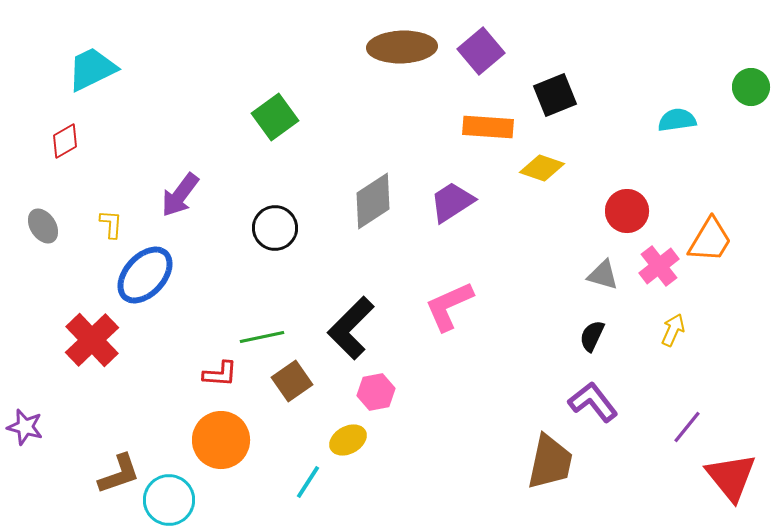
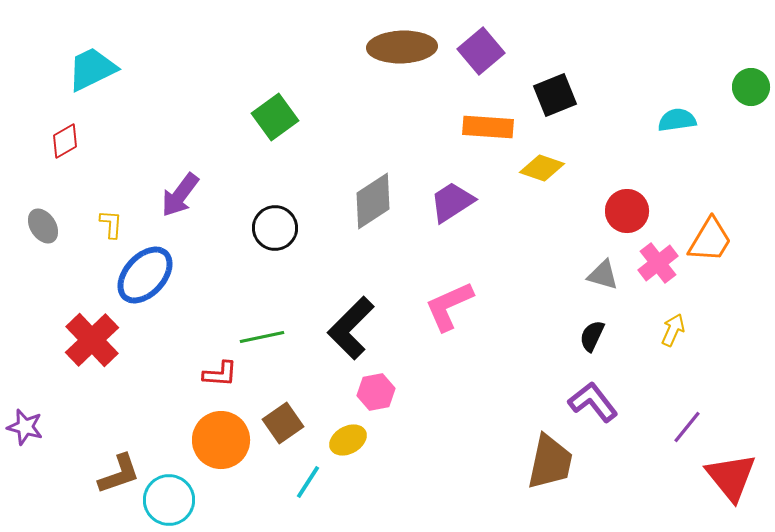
pink cross: moved 1 px left, 3 px up
brown square: moved 9 px left, 42 px down
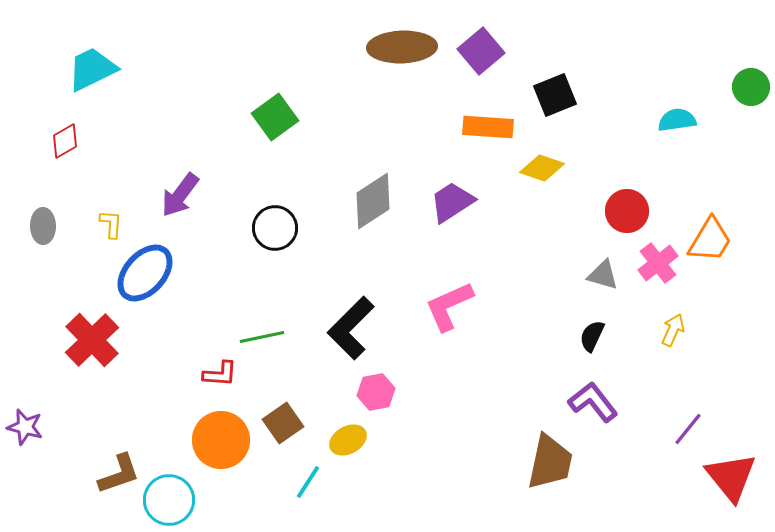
gray ellipse: rotated 32 degrees clockwise
blue ellipse: moved 2 px up
purple line: moved 1 px right, 2 px down
